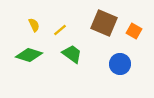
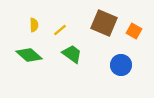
yellow semicircle: rotated 24 degrees clockwise
green diamond: rotated 24 degrees clockwise
blue circle: moved 1 px right, 1 px down
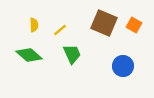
orange square: moved 6 px up
green trapezoid: rotated 30 degrees clockwise
blue circle: moved 2 px right, 1 px down
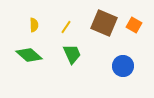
yellow line: moved 6 px right, 3 px up; rotated 16 degrees counterclockwise
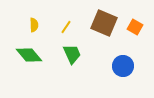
orange square: moved 1 px right, 2 px down
green diamond: rotated 8 degrees clockwise
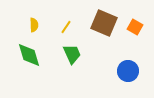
green diamond: rotated 24 degrees clockwise
blue circle: moved 5 px right, 5 px down
